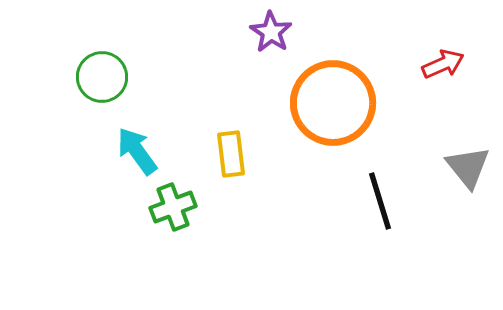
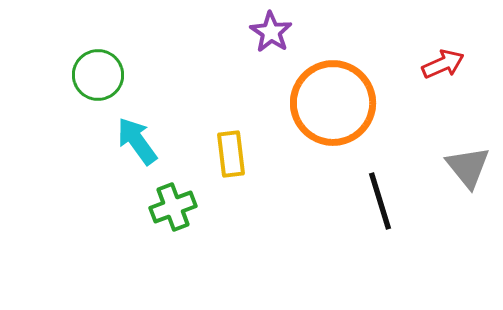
green circle: moved 4 px left, 2 px up
cyan arrow: moved 10 px up
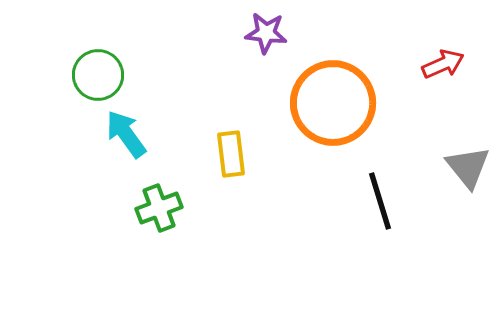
purple star: moved 5 px left, 1 px down; rotated 27 degrees counterclockwise
cyan arrow: moved 11 px left, 7 px up
green cross: moved 14 px left, 1 px down
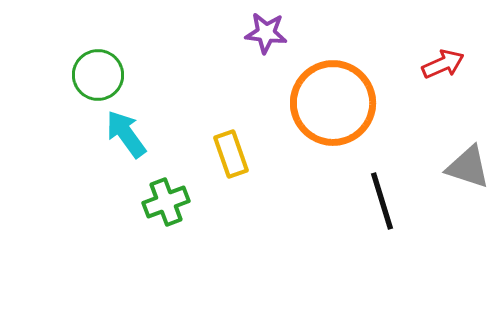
yellow rectangle: rotated 12 degrees counterclockwise
gray triangle: rotated 33 degrees counterclockwise
black line: moved 2 px right
green cross: moved 7 px right, 6 px up
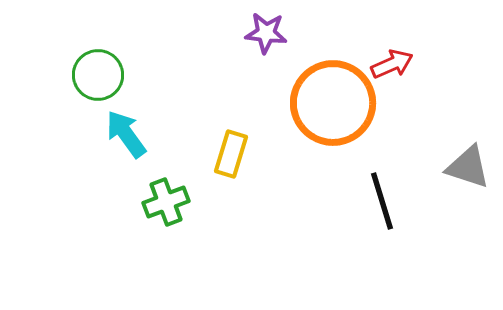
red arrow: moved 51 px left
yellow rectangle: rotated 36 degrees clockwise
